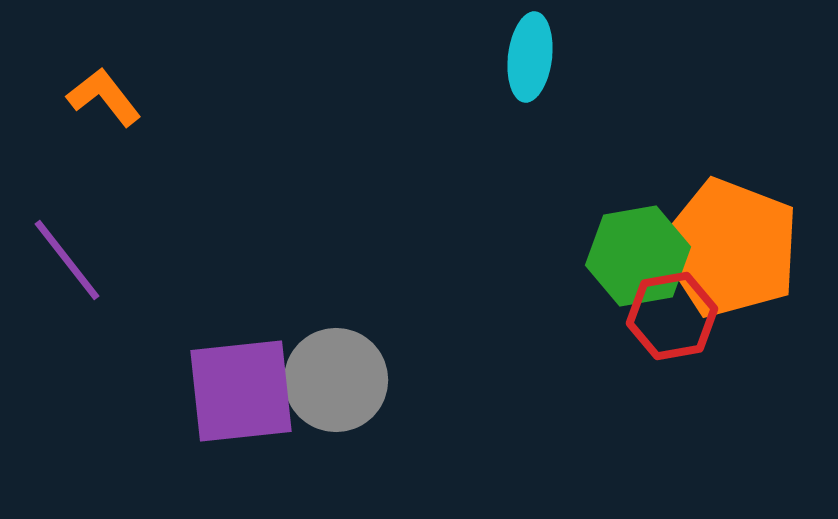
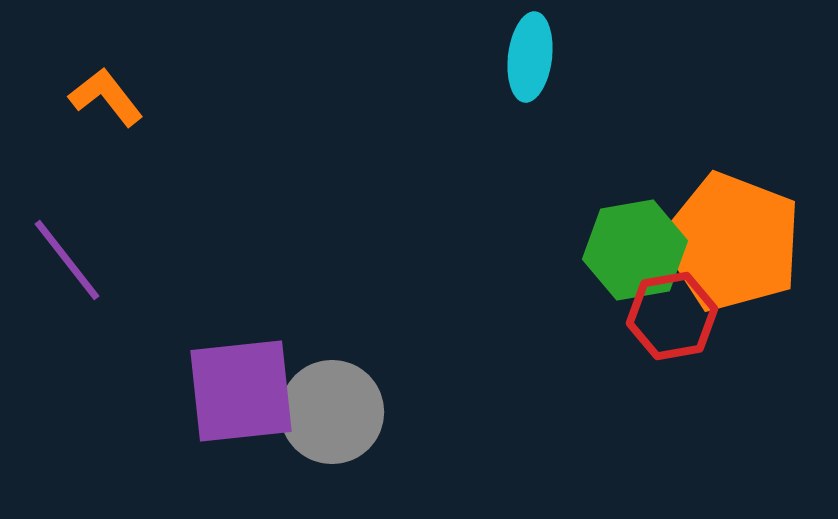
orange L-shape: moved 2 px right
orange pentagon: moved 2 px right, 6 px up
green hexagon: moved 3 px left, 6 px up
gray circle: moved 4 px left, 32 px down
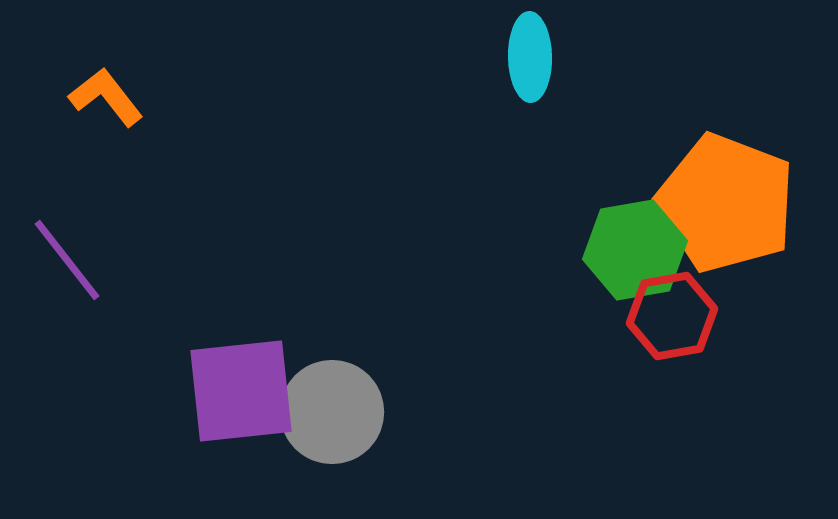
cyan ellipse: rotated 8 degrees counterclockwise
orange pentagon: moved 6 px left, 39 px up
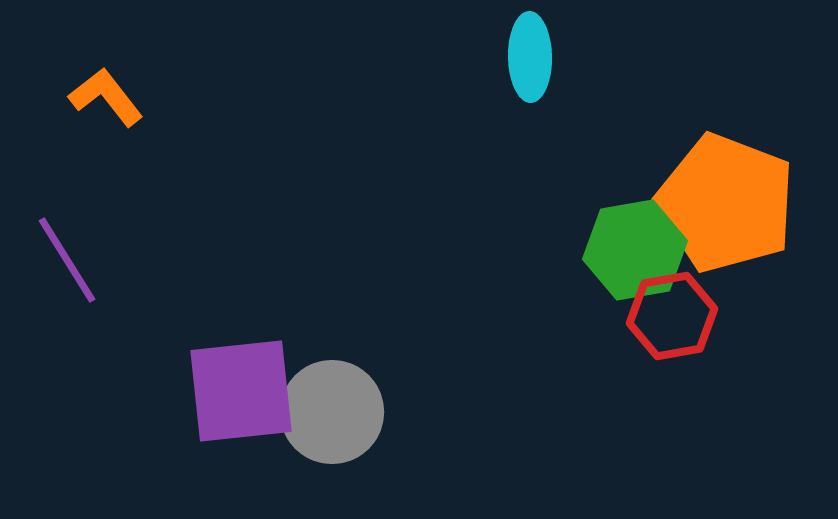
purple line: rotated 6 degrees clockwise
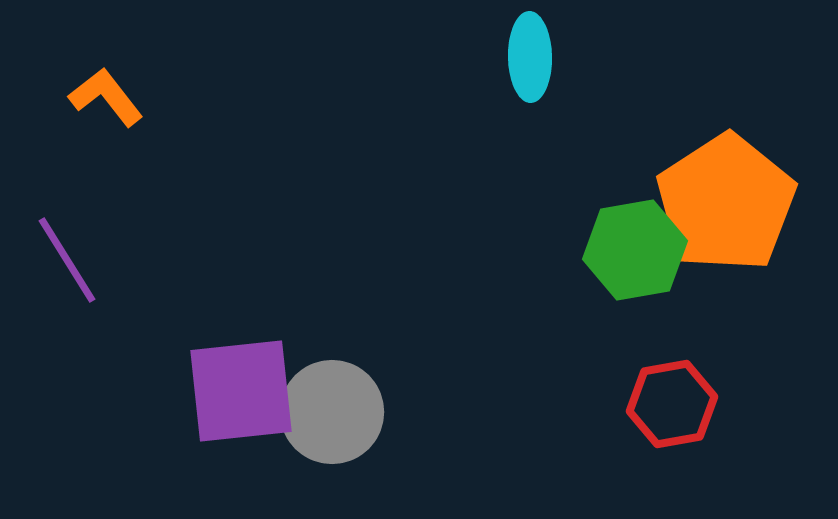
orange pentagon: rotated 18 degrees clockwise
red hexagon: moved 88 px down
